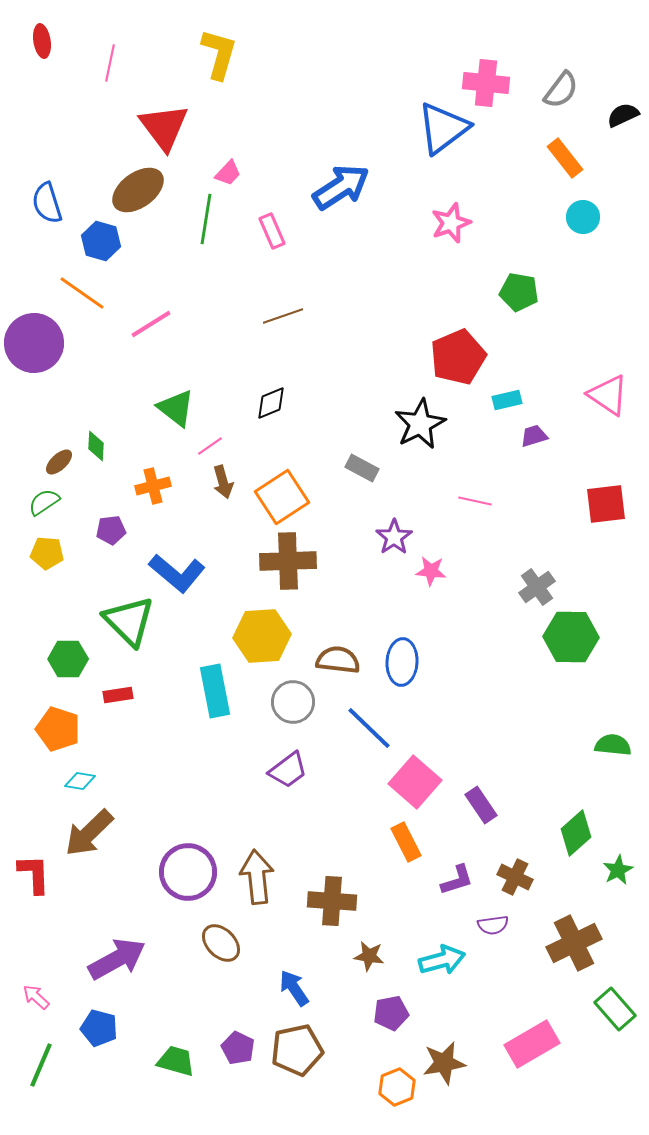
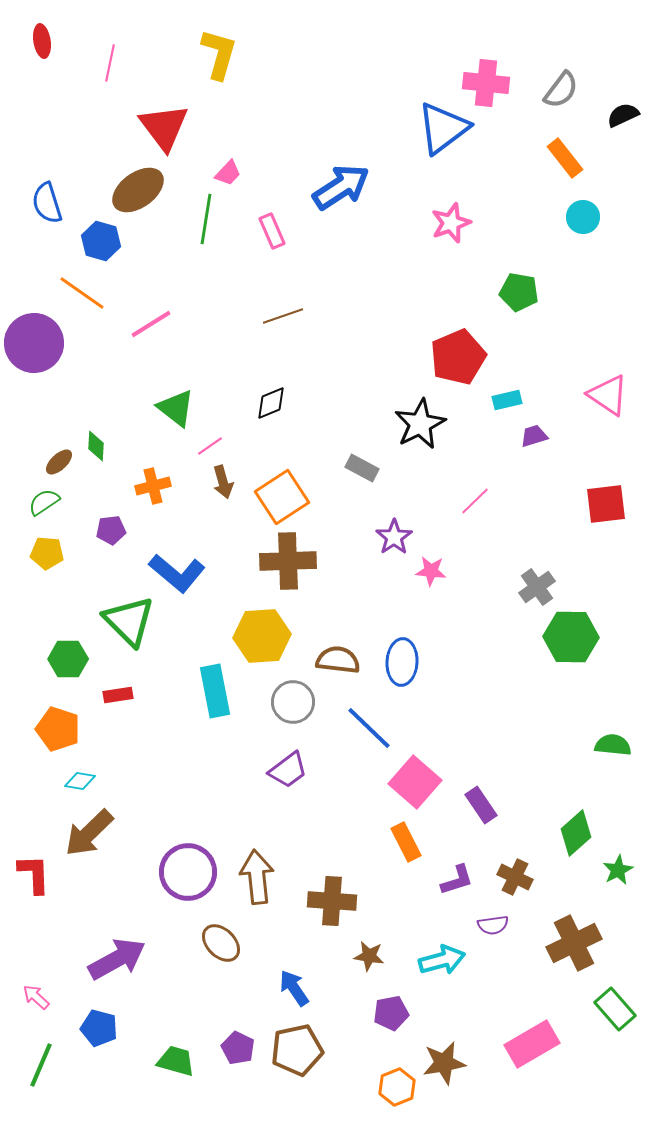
pink line at (475, 501): rotated 56 degrees counterclockwise
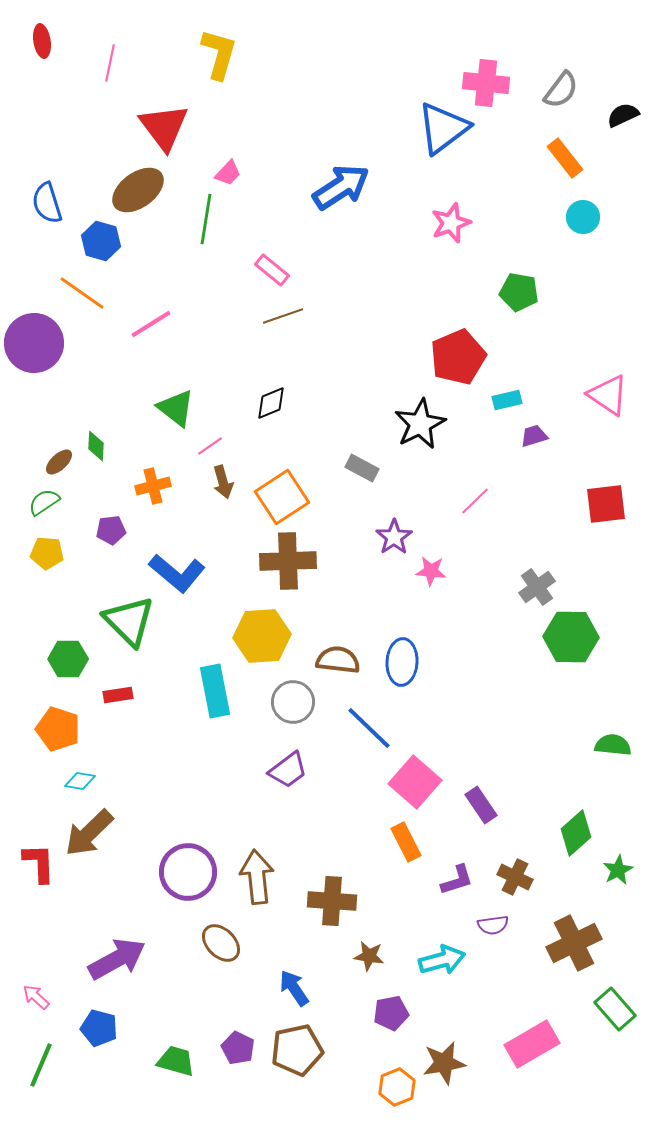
pink rectangle at (272, 231): moved 39 px down; rotated 28 degrees counterclockwise
red L-shape at (34, 874): moved 5 px right, 11 px up
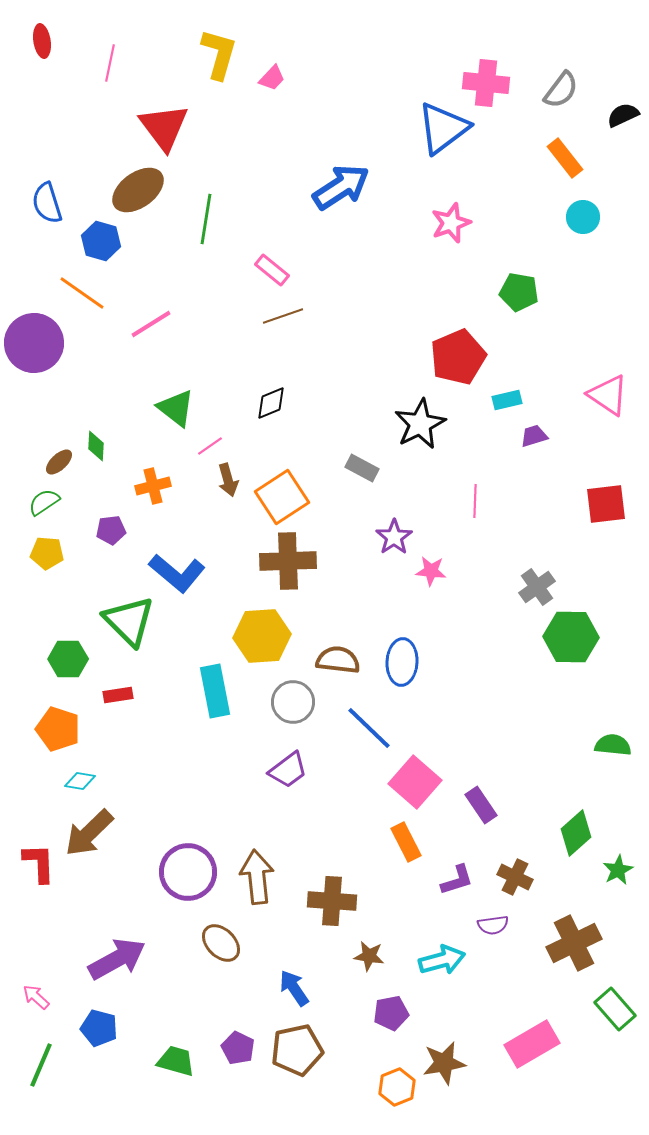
pink trapezoid at (228, 173): moved 44 px right, 95 px up
brown arrow at (223, 482): moved 5 px right, 2 px up
pink line at (475, 501): rotated 44 degrees counterclockwise
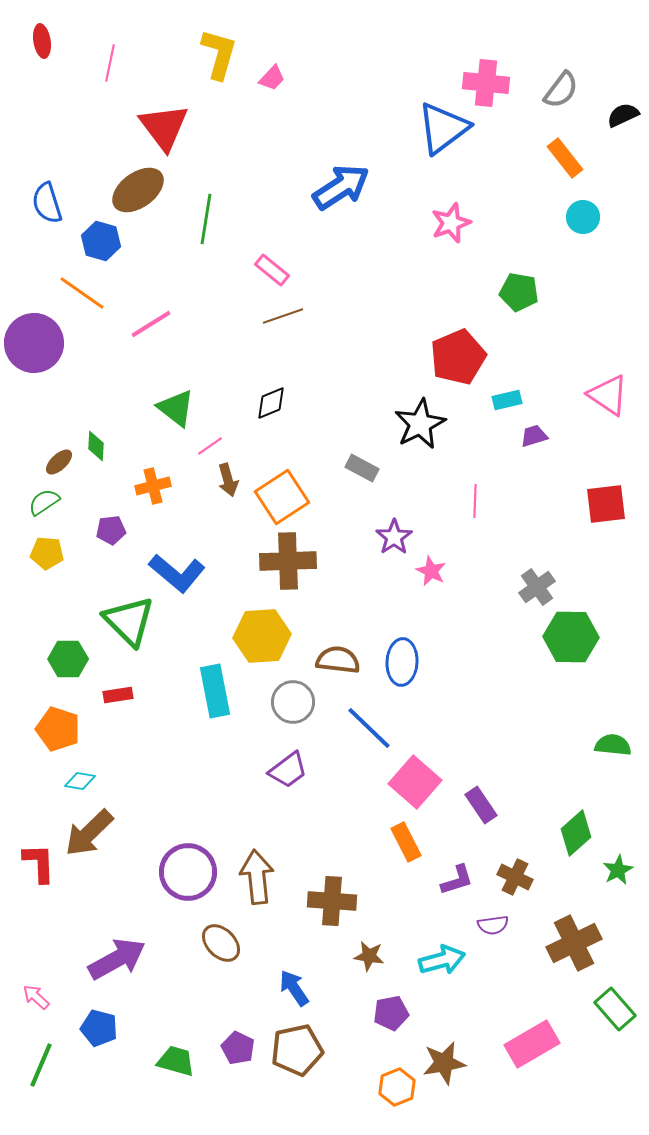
pink star at (431, 571): rotated 20 degrees clockwise
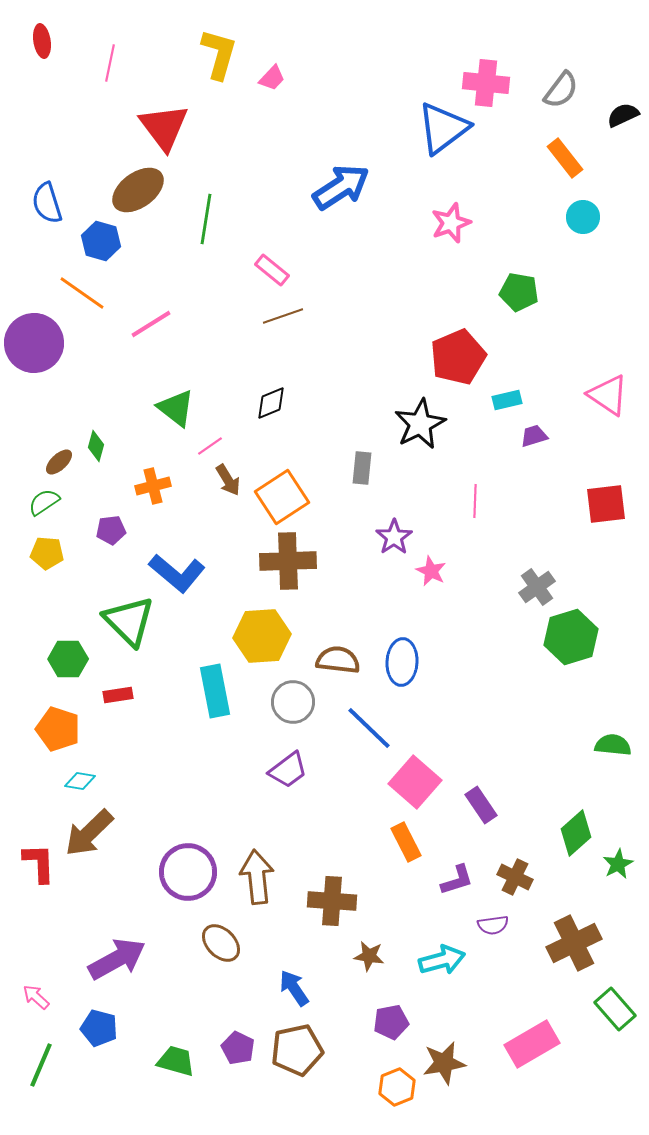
green diamond at (96, 446): rotated 12 degrees clockwise
gray rectangle at (362, 468): rotated 68 degrees clockwise
brown arrow at (228, 480): rotated 16 degrees counterclockwise
green hexagon at (571, 637): rotated 18 degrees counterclockwise
green star at (618, 870): moved 6 px up
purple pentagon at (391, 1013): moved 9 px down
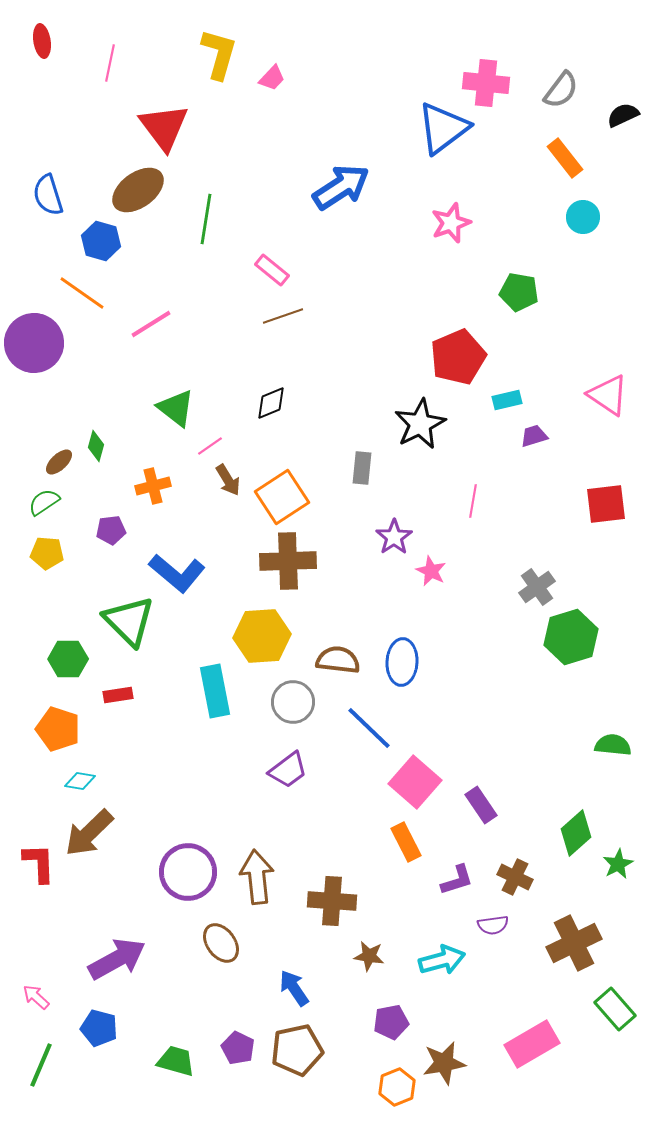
blue semicircle at (47, 203): moved 1 px right, 8 px up
pink line at (475, 501): moved 2 px left; rotated 8 degrees clockwise
brown ellipse at (221, 943): rotated 9 degrees clockwise
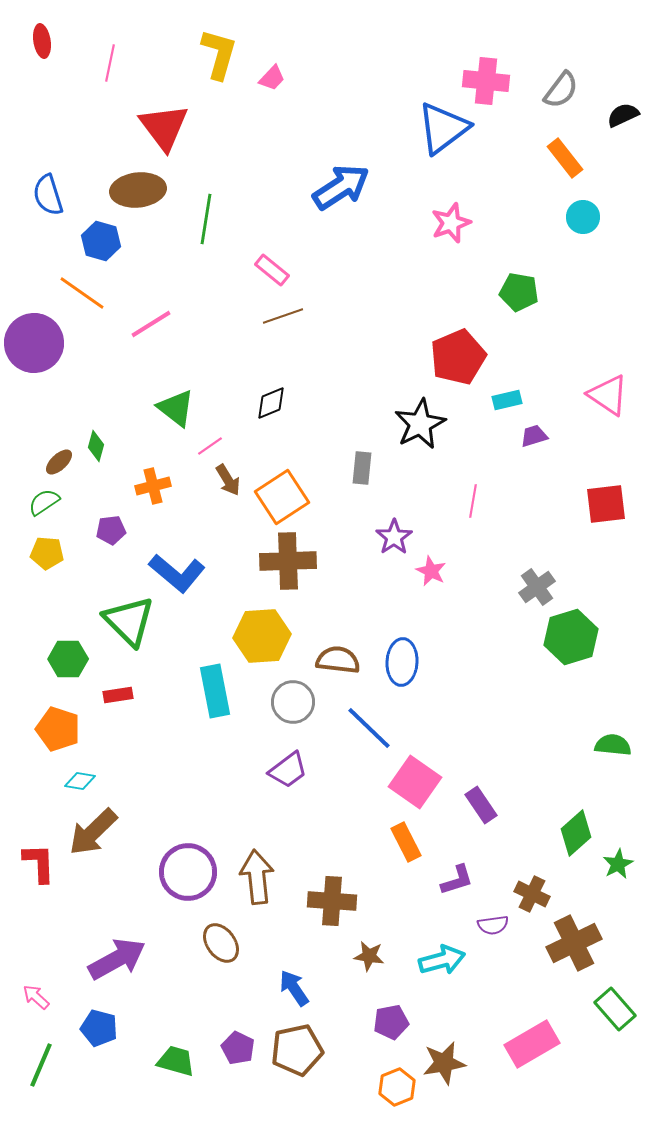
pink cross at (486, 83): moved 2 px up
brown ellipse at (138, 190): rotated 30 degrees clockwise
pink square at (415, 782): rotated 6 degrees counterclockwise
brown arrow at (89, 833): moved 4 px right, 1 px up
brown cross at (515, 877): moved 17 px right, 17 px down
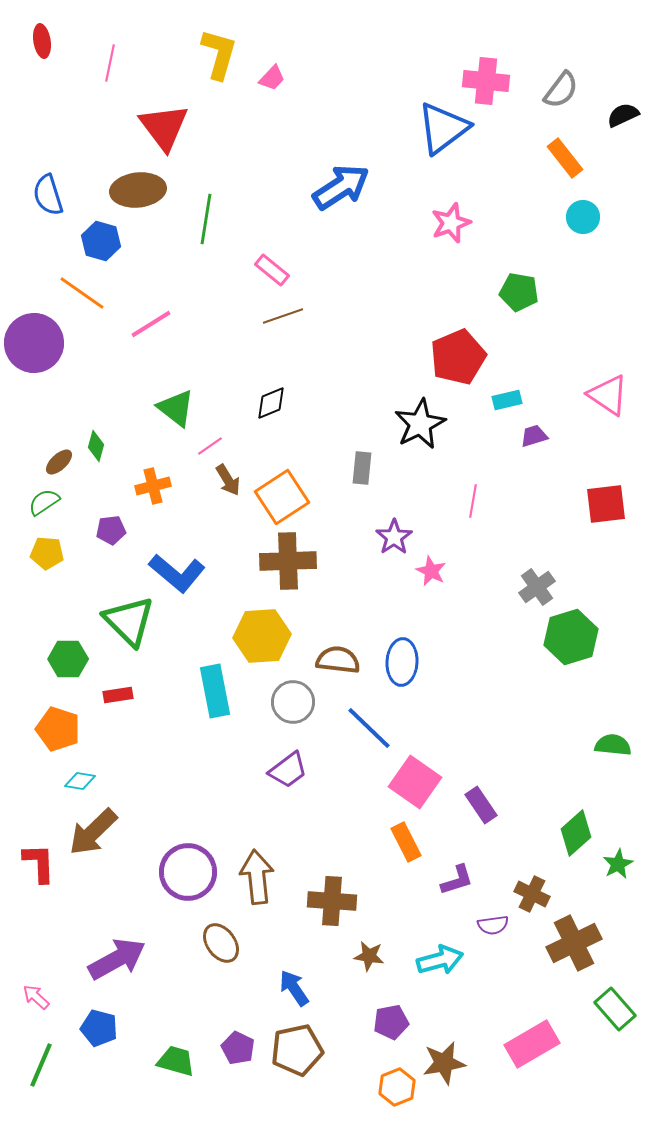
cyan arrow at (442, 960): moved 2 px left
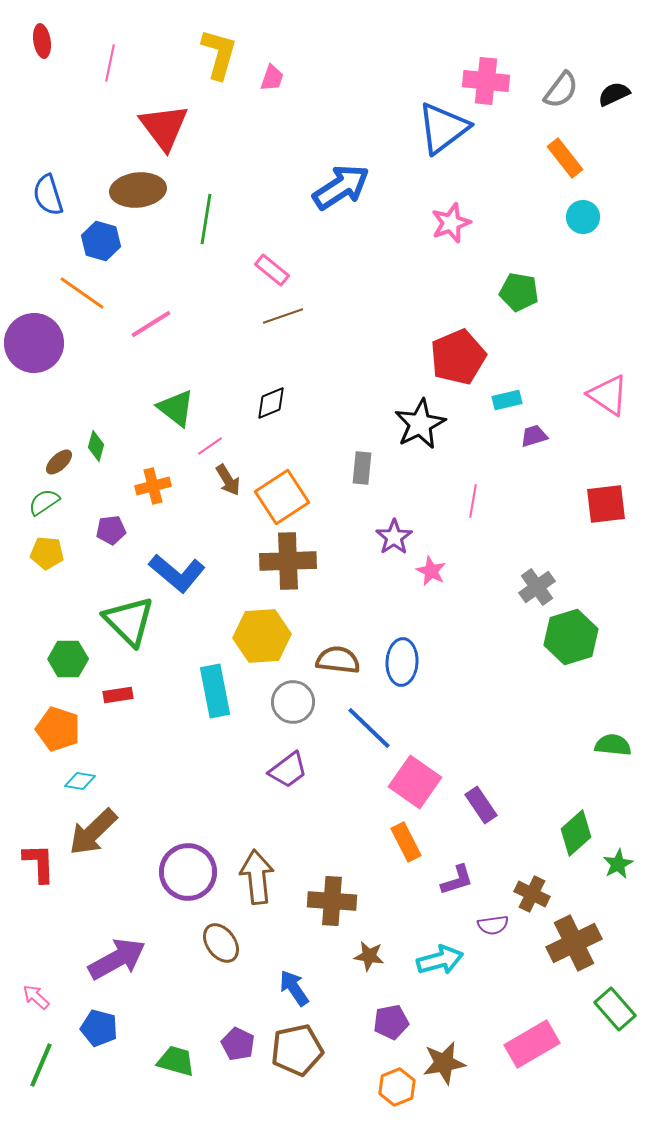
pink trapezoid at (272, 78): rotated 24 degrees counterclockwise
black semicircle at (623, 115): moved 9 px left, 21 px up
purple pentagon at (238, 1048): moved 4 px up
